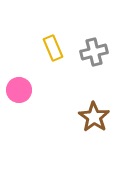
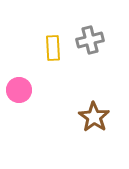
yellow rectangle: rotated 20 degrees clockwise
gray cross: moved 4 px left, 12 px up
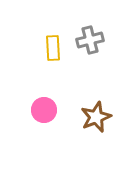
pink circle: moved 25 px right, 20 px down
brown star: moved 2 px right; rotated 16 degrees clockwise
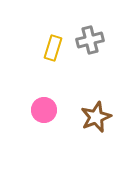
yellow rectangle: rotated 20 degrees clockwise
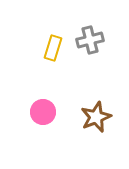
pink circle: moved 1 px left, 2 px down
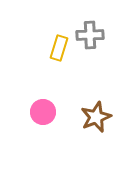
gray cross: moved 5 px up; rotated 12 degrees clockwise
yellow rectangle: moved 6 px right
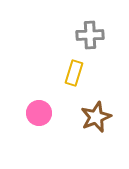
yellow rectangle: moved 15 px right, 25 px down
pink circle: moved 4 px left, 1 px down
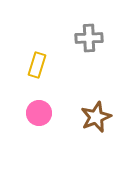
gray cross: moved 1 px left, 3 px down
yellow rectangle: moved 37 px left, 8 px up
